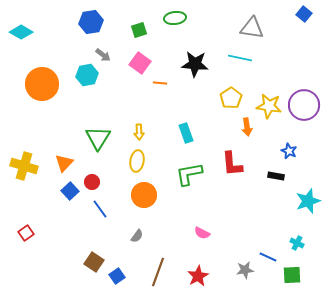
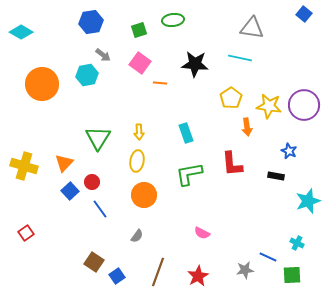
green ellipse at (175, 18): moved 2 px left, 2 px down
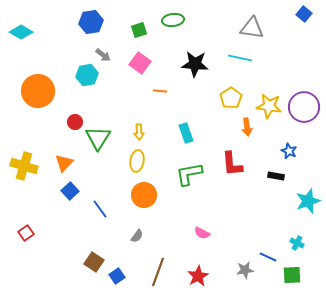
orange line at (160, 83): moved 8 px down
orange circle at (42, 84): moved 4 px left, 7 px down
purple circle at (304, 105): moved 2 px down
red circle at (92, 182): moved 17 px left, 60 px up
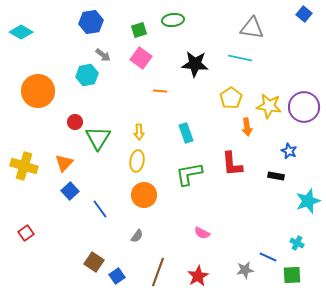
pink square at (140, 63): moved 1 px right, 5 px up
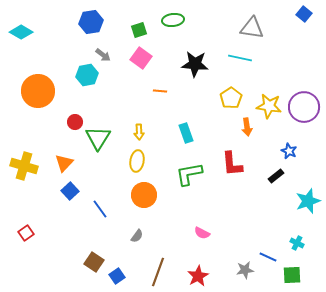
black rectangle at (276, 176): rotated 49 degrees counterclockwise
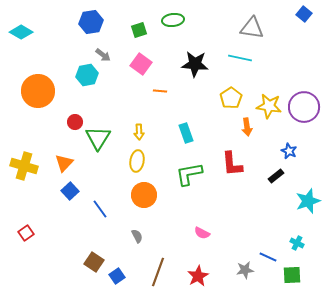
pink square at (141, 58): moved 6 px down
gray semicircle at (137, 236): rotated 64 degrees counterclockwise
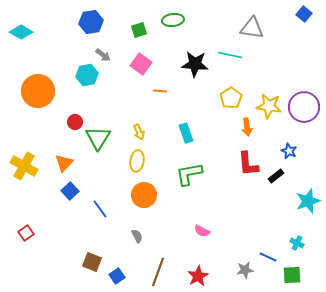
cyan line at (240, 58): moved 10 px left, 3 px up
yellow arrow at (139, 132): rotated 21 degrees counterclockwise
red L-shape at (232, 164): moved 16 px right
yellow cross at (24, 166): rotated 12 degrees clockwise
pink semicircle at (202, 233): moved 2 px up
brown square at (94, 262): moved 2 px left; rotated 12 degrees counterclockwise
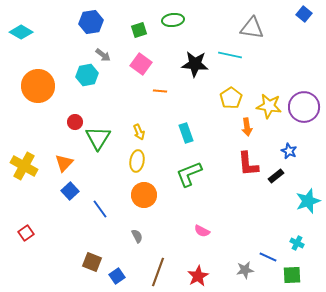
orange circle at (38, 91): moved 5 px up
green L-shape at (189, 174): rotated 12 degrees counterclockwise
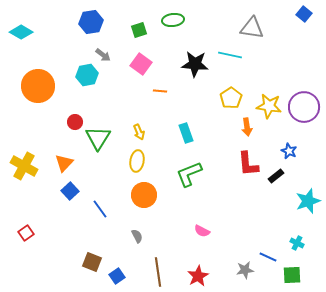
brown line at (158, 272): rotated 28 degrees counterclockwise
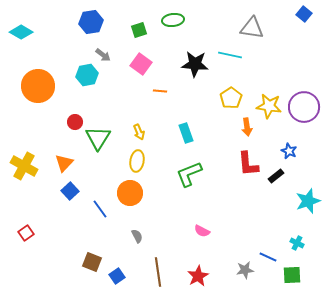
orange circle at (144, 195): moved 14 px left, 2 px up
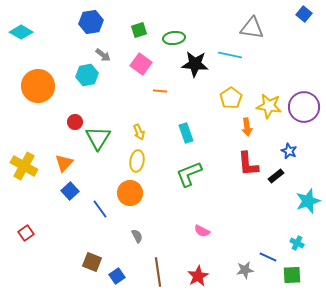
green ellipse at (173, 20): moved 1 px right, 18 px down
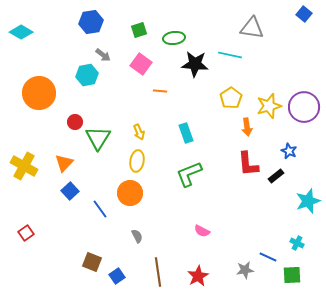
orange circle at (38, 86): moved 1 px right, 7 px down
yellow star at (269, 106): rotated 25 degrees counterclockwise
